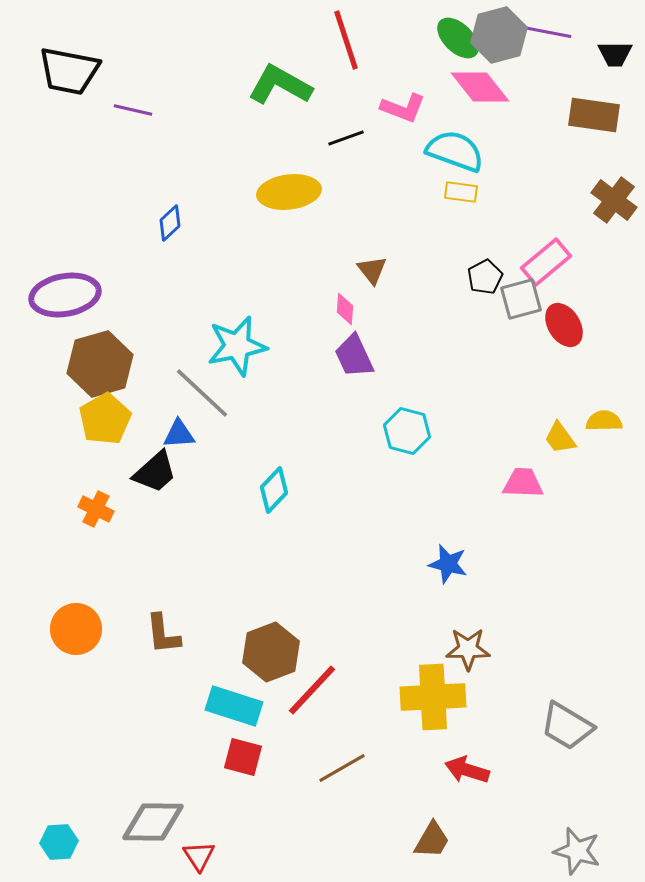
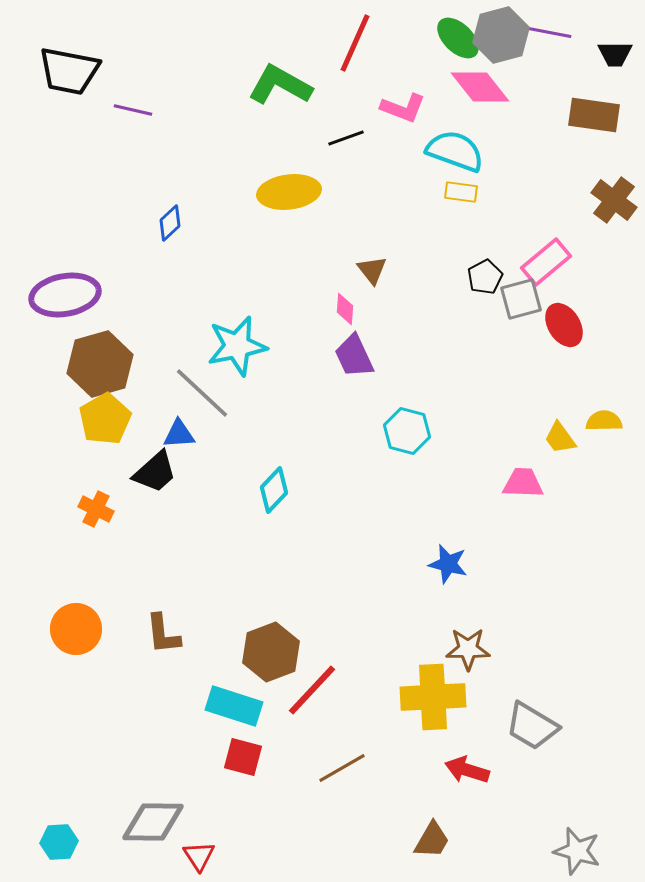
gray hexagon at (499, 35): moved 2 px right
red line at (346, 40): moved 9 px right, 3 px down; rotated 42 degrees clockwise
gray trapezoid at (567, 726): moved 35 px left
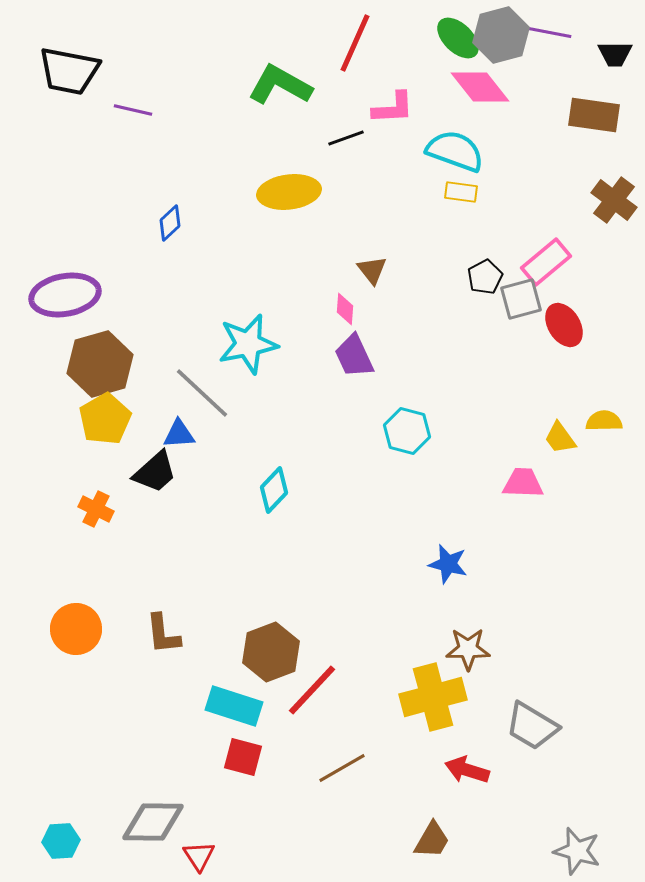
pink L-shape at (403, 108): moved 10 px left; rotated 24 degrees counterclockwise
cyan star at (237, 346): moved 11 px right, 2 px up
yellow cross at (433, 697): rotated 12 degrees counterclockwise
cyan hexagon at (59, 842): moved 2 px right, 1 px up
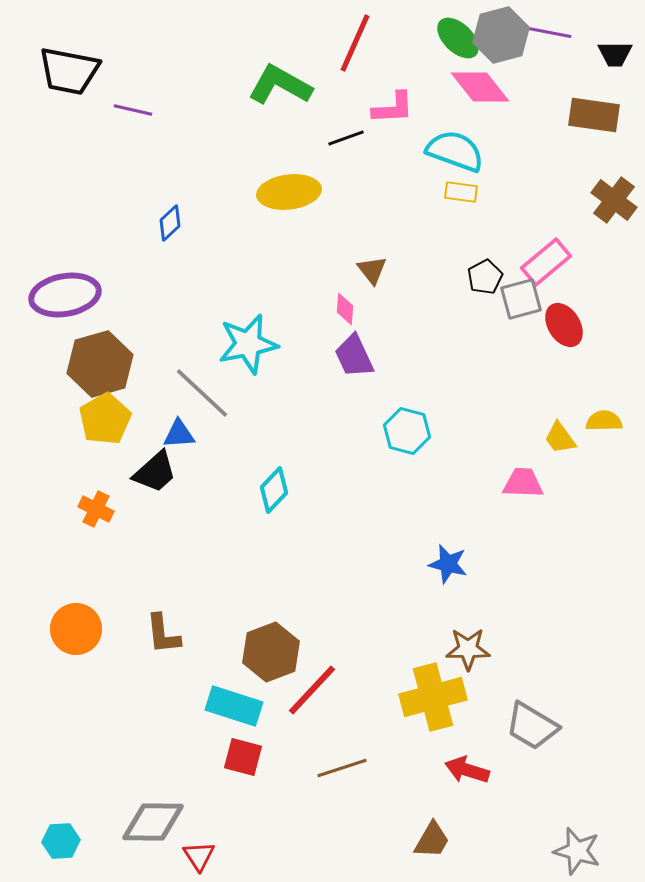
brown line at (342, 768): rotated 12 degrees clockwise
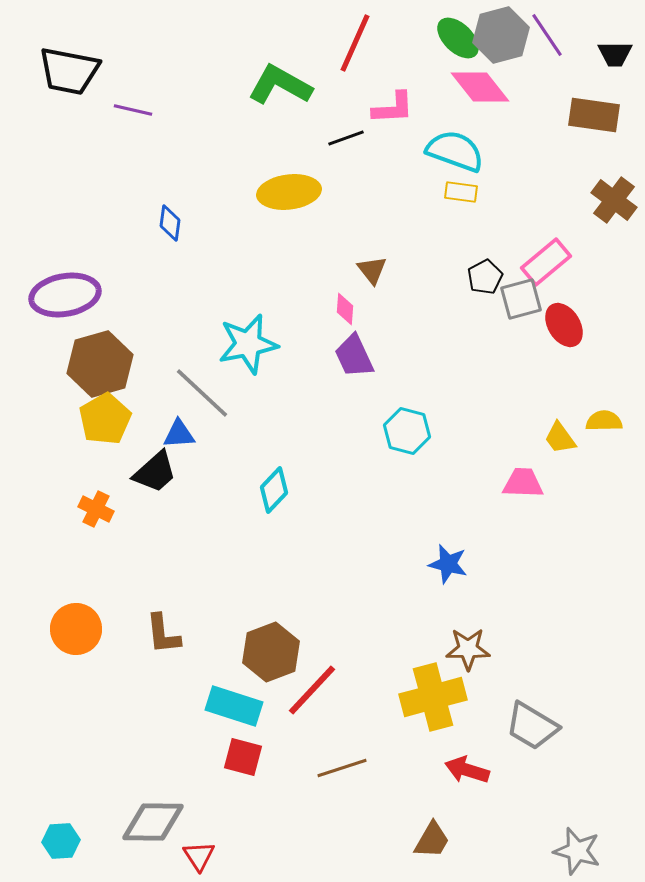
purple line at (547, 32): moved 3 px down; rotated 45 degrees clockwise
blue diamond at (170, 223): rotated 39 degrees counterclockwise
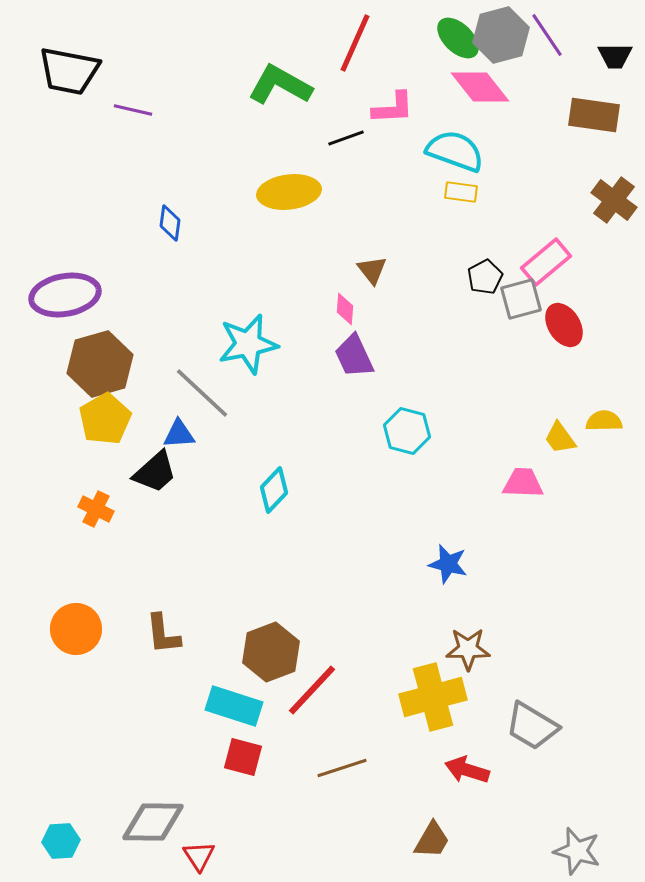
black trapezoid at (615, 54): moved 2 px down
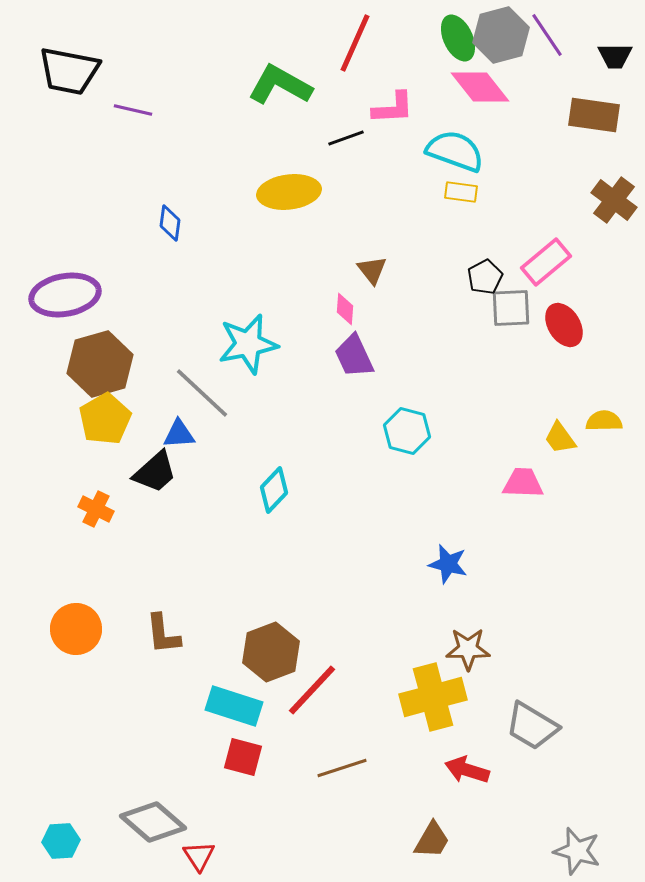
green ellipse at (458, 38): rotated 21 degrees clockwise
gray square at (521, 299): moved 10 px left, 9 px down; rotated 12 degrees clockwise
gray diamond at (153, 822): rotated 40 degrees clockwise
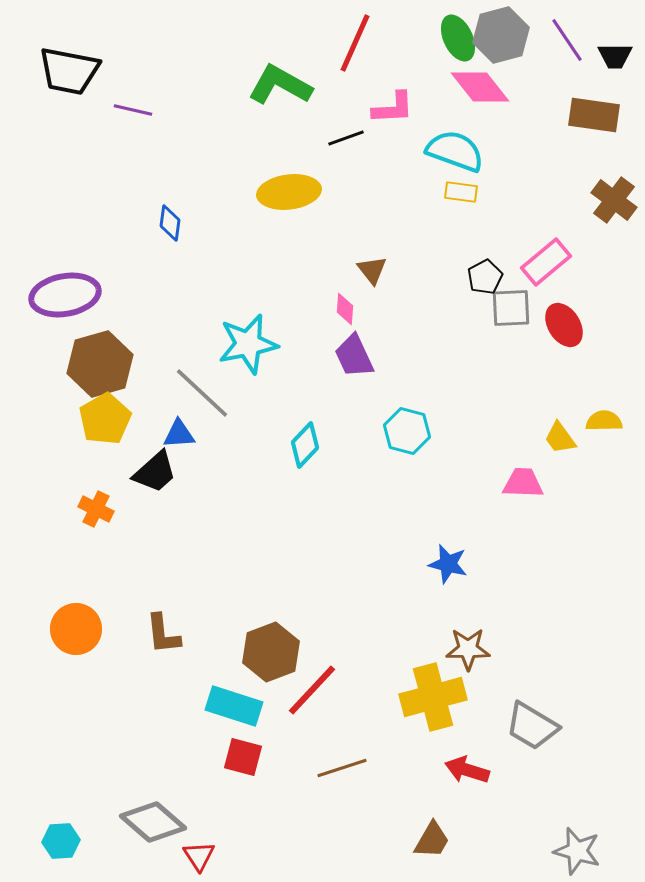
purple line at (547, 35): moved 20 px right, 5 px down
cyan diamond at (274, 490): moved 31 px right, 45 px up
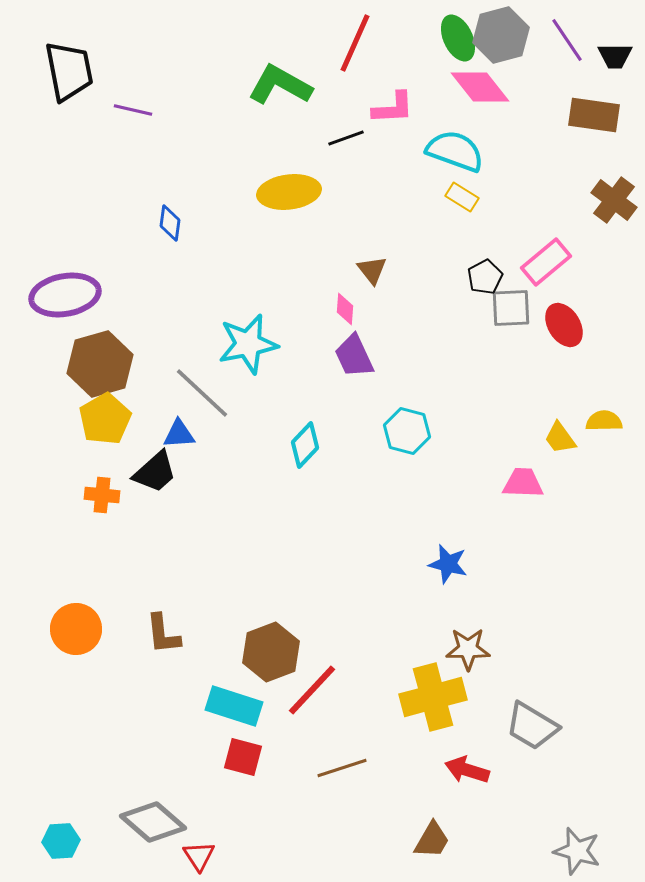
black trapezoid at (69, 71): rotated 112 degrees counterclockwise
yellow rectangle at (461, 192): moved 1 px right, 5 px down; rotated 24 degrees clockwise
orange cross at (96, 509): moved 6 px right, 14 px up; rotated 20 degrees counterclockwise
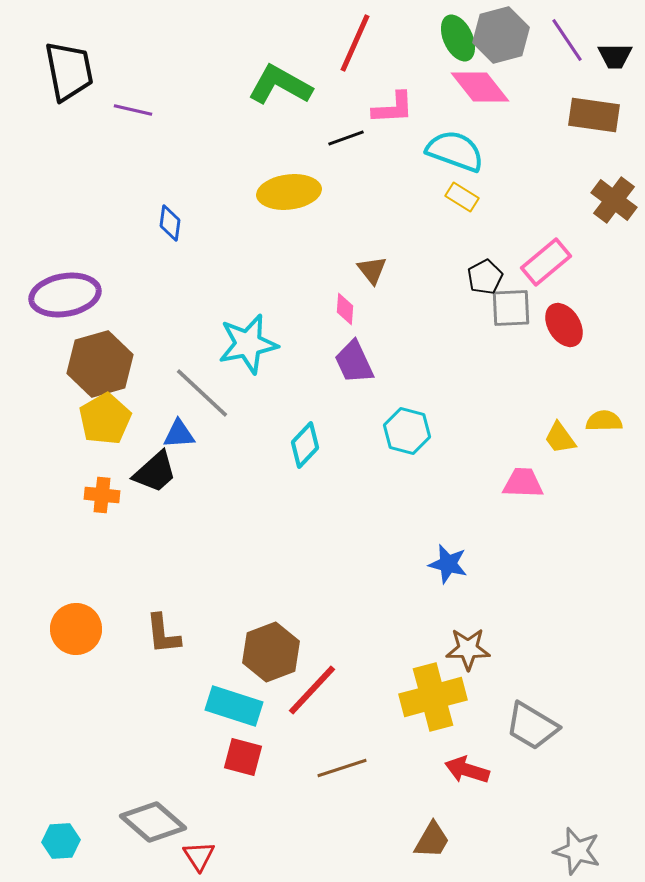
purple trapezoid at (354, 356): moved 6 px down
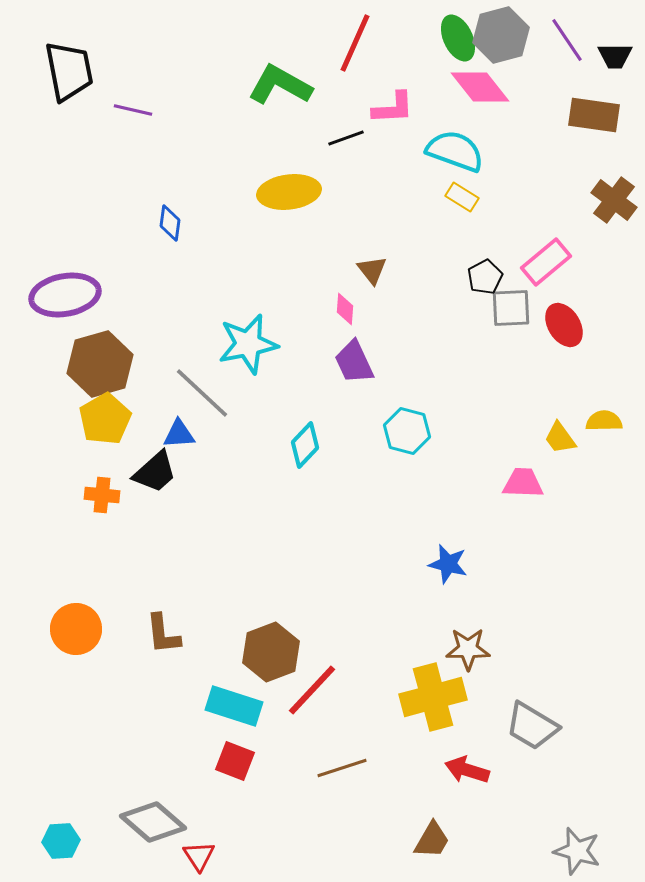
red square at (243, 757): moved 8 px left, 4 px down; rotated 6 degrees clockwise
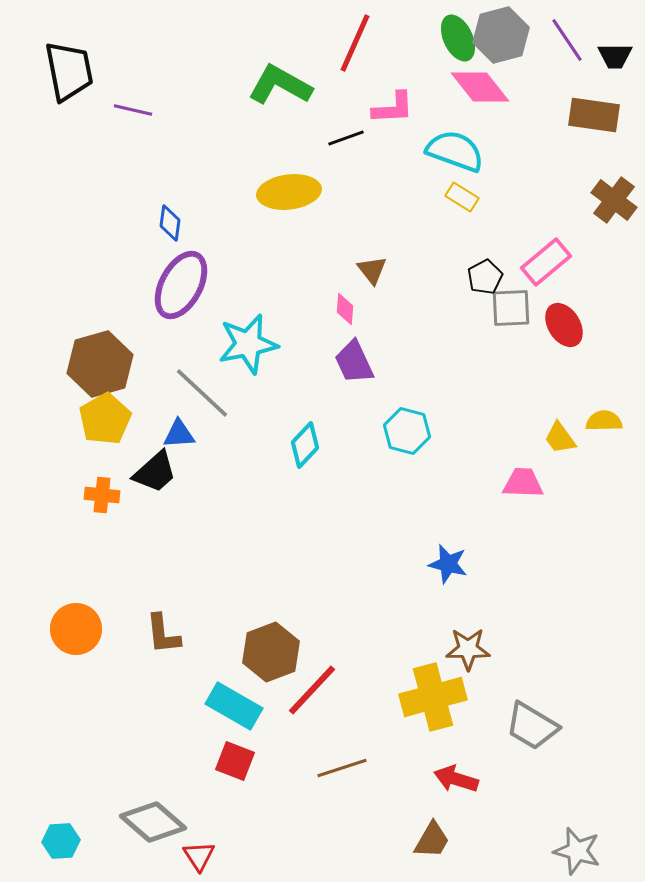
purple ellipse at (65, 295): moved 116 px right, 10 px up; rotated 52 degrees counterclockwise
cyan rectangle at (234, 706): rotated 12 degrees clockwise
red arrow at (467, 770): moved 11 px left, 9 px down
